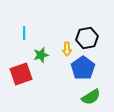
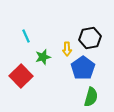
cyan line: moved 2 px right, 3 px down; rotated 24 degrees counterclockwise
black hexagon: moved 3 px right
green star: moved 2 px right, 2 px down
red square: moved 2 px down; rotated 25 degrees counterclockwise
green semicircle: rotated 42 degrees counterclockwise
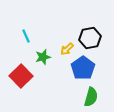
yellow arrow: rotated 48 degrees clockwise
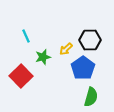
black hexagon: moved 2 px down; rotated 10 degrees clockwise
yellow arrow: moved 1 px left
